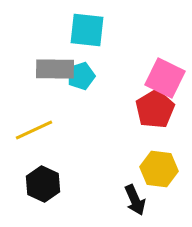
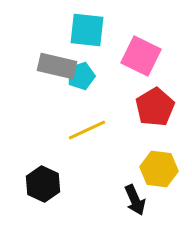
gray rectangle: moved 2 px right, 3 px up; rotated 12 degrees clockwise
pink square: moved 24 px left, 22 px up
red pentagon: moved 2 px up
yellow line: moved 53 px right
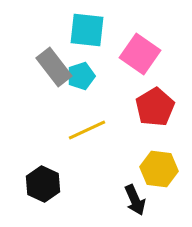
pink square: moved 1 px left, 2 px up; rotated 9 degrees clockwise
gray rectangle: moved 3 px left, 1 px down; rotated 39 degrees clockwise
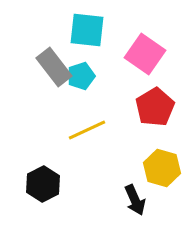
pink square: moved 5 px right
yellow hexagon: moved 3 px right, 1 px up; rotated 9 degrees clockwise
black hexagon: rotated 8 degrees clockwise
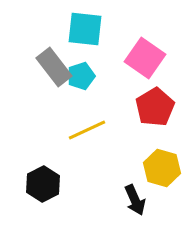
cyan square: moved 2 px left, 1 px up
pink square: moved 4 px down
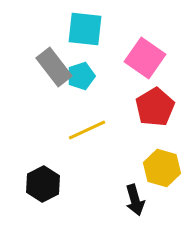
black arrow: rotated 8 degrees clockwise
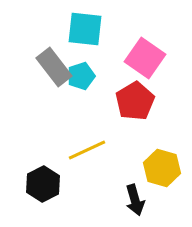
red pentagon: moved 20 px left, 6 px up
yellow line: moved 20 px down
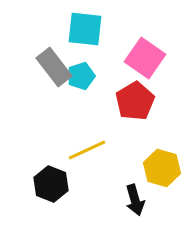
black hexagon: moved 8 px right; rotated 12 degrees counterclockwise
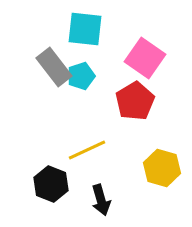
black arrow: moved 34 px left
